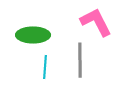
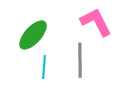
green ellipse: rotated 48 degrees counterclockwise
cyan line: moved 1 px left
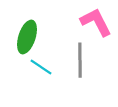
green ellipse: moved 6 px left, 2 px down; rotated 24 degrees counterclockwise
cyan line: moved 3 px left; rotated 60 degrees counterclockwise
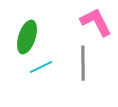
gray line: moved 3 px right, 3 px down
cyan line: rotated 60 degrees counterclockwise
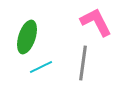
gray line: rotated 8 degrees clockwise
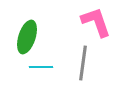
pink L-shape: rotated 8 degrees clockwise
cyan line: rotated 25 degrees clockwise
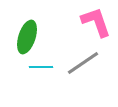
gray line: rotated 48 degrees clockwise
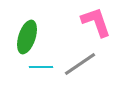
gray line: moved 3 px left, 1 px down
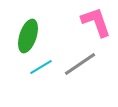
green ellipse: moved 1 px right, 1 px up
cyan line: rotated 30 degrees counterclockwise
